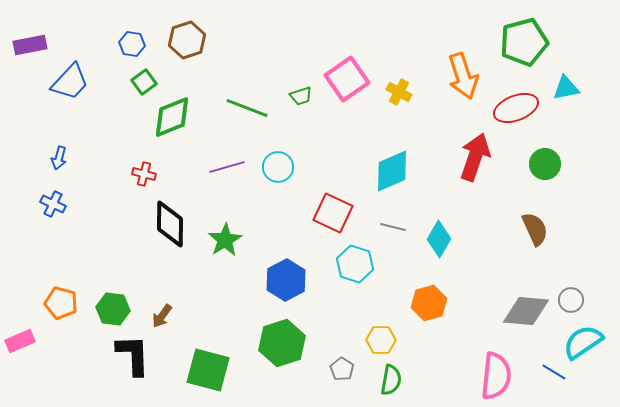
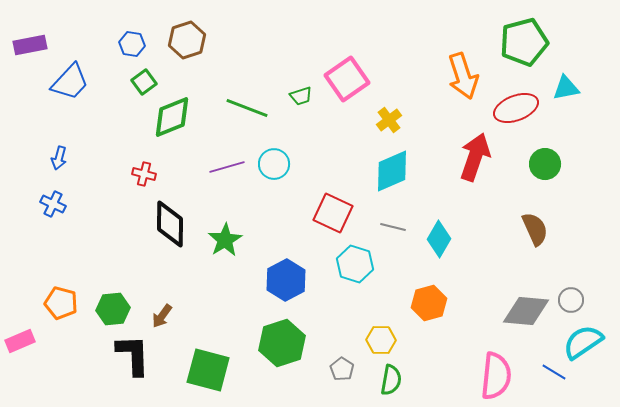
yellow cross at (399, 92): moved 10 px left, 28 px down; rotated 25 degrees clockwise
cyan circle at (278, 167): moved 4 px left, 3 px up
green hexagon at (113, 309): rotated 12 degrees counterclockwise
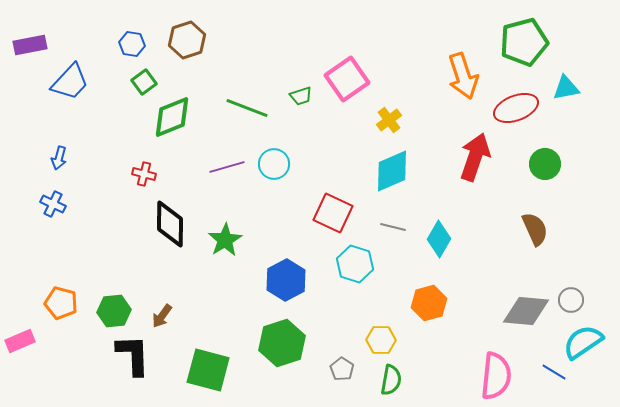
green hexagon at (113, 309): moved 1 px right, 2 px down
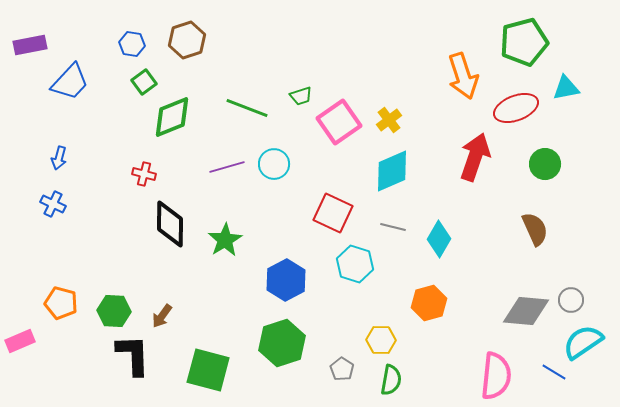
pink square at (347, 79): moved 8 px left, 43 px down
green hexagon at (114, 311): rotated 8 degrees clockwise
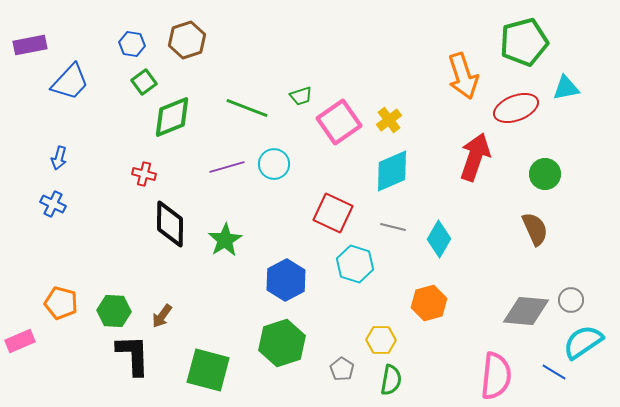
green circle at (545, 164): moved 10 px down
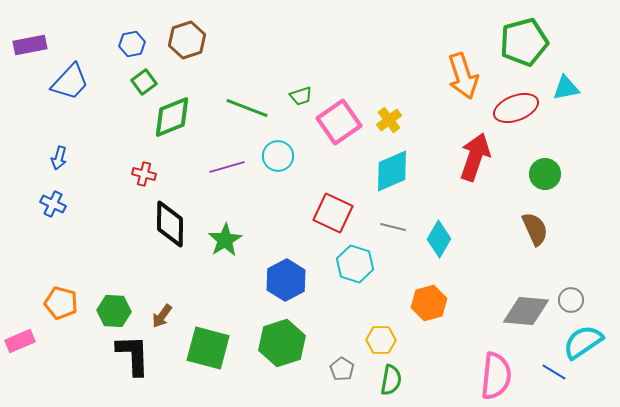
blue hexagon at (132, 44): rotated 20 degrees counterclockwise
cyan circle at (274, 164): moved 4 px right, 8 px up
green square at (208, 370): moved 22 px up
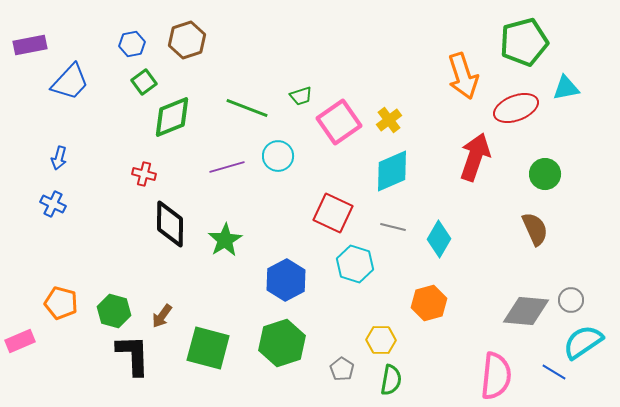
green hexagon at (114, 311): rotated 12 degrees clockwise
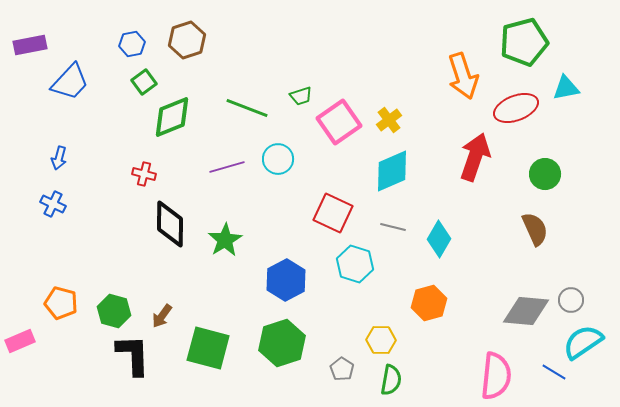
cyan circle at (278, 156): moved 3 px down
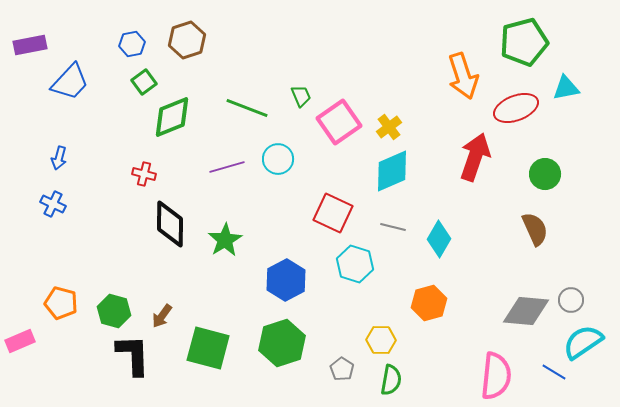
green trapezoid at (301, 96): rotated 95 degrees counterclockwise
yellow cross at (389, 120): moved 7 px down
